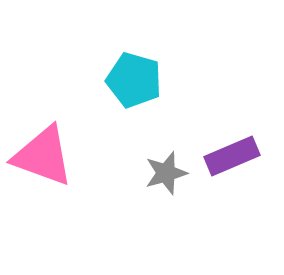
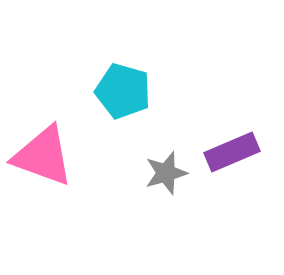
cyan pentagon: moved 11 px left, 11 px down
purple rectangle: moved 4 px up
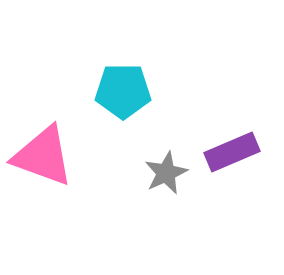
cyan pentagon: rotated 16 degrees counterclockwise
gray star: rotated 9 degrees counterclockwise
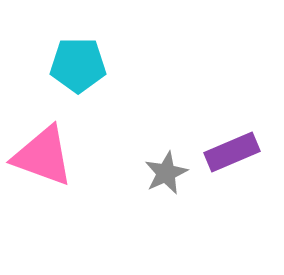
cyan pentagon: moved 45 px left, 26 px up
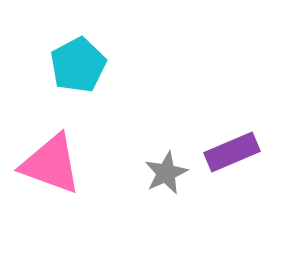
cyan pentagon: rotated 28 degrees counterclockwise
pink triangle: moved 8 px right, 8 px down
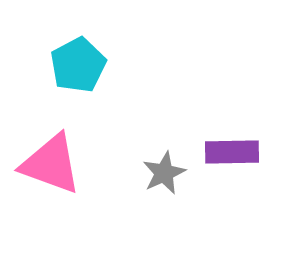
purple rectangle: rotated 22 degrees clockwise
gray star: moved 2 px left
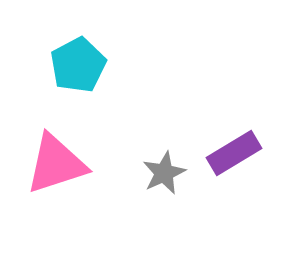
purple rectangle: moved 2 px right, 1 px down; rotated 30 degrees counterclockwise
pink triangle: moved 5 px right; rotated 38 degrees counterclockwise
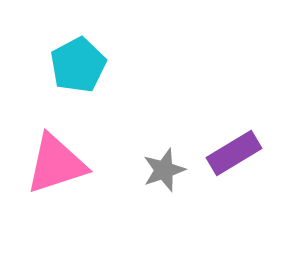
gray star: moved 3 px up; rotated 6 degrees clockwise
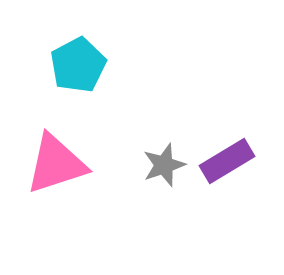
purple rectangle: moved 7 px left, 8 px down
gray star: moved 5 px up
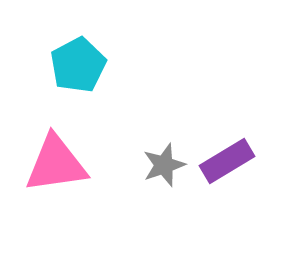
pink triangle: rotated 10 degrees clockwise
